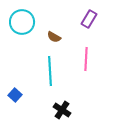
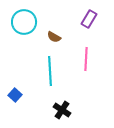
cyan circle: moved 2 px right
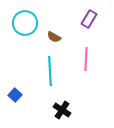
cyan circle: moved 1 px right, 1 px down
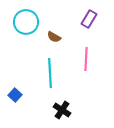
cyan circle: moved 1 px right, 1 px up
cyan line: moved 2 px down
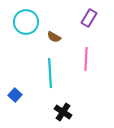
purple rectangle: moved 1 px up
black cross: moved 1 px right, 2 px down
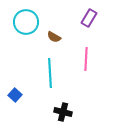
black cross: rotated 18 degrees counterclockwise
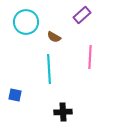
purple rectangle: moved 7 px left, 3 px up; rotated 18 degrees clockwise
pink line: moved 4 px right, 2 px up
cyan line: moved 1 px left, 4 px up
blue square: rotated 32 degrees counterclockwise
black cross: rotated 18 degrees counterclockwise
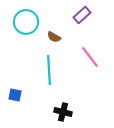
pink line: rotated 40 degrees counterclockwise
cyan line: moved 1 px down
black cross: rotated 18 degrees clockwise
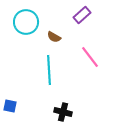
blue square: moved 5 px left, 11 px down
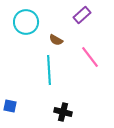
brown semicircle: moved 2 px right, 3 px down
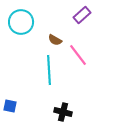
cyan circle: moved 5 px left
brown semicircle: moved 1 px left
pink line: moved 12 px left, 2 px up
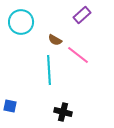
pink line: rotated 15 degrees counterclockwise
